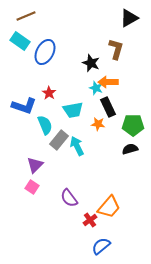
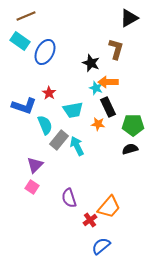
purple semicircle: rotated 18 degrees clockwise
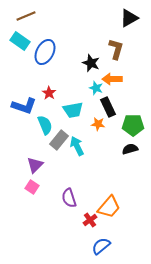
orange arrow: moved 4 px right, 3 px up
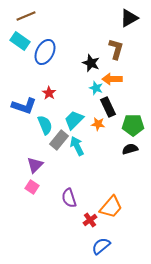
cyan trapezoid: moved 1 px right, 10 px down; rotated 145 degrees clockwise
orange trapezoid: moved 2 px right
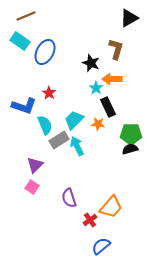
cyan star: rotated 16 degrees clockwise
green pentagon: moved 2 px left, 9 px down
gray rectangle: rotated 18 degrees clockwise
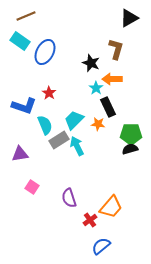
purple triangle: moved 15 px left, 11 px up; rotated 36 degrees clockwise
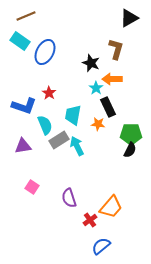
cyan trapezoid: moved 1 px left, 5 px up; rotated 35 degrees counterclockwise
black semicircle: moved 1 px down; rotated 133 degrees clockwise
purple triangle: moved 3 px right, 8 px up
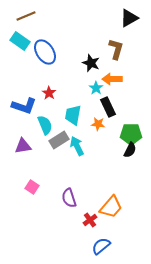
blue ellipse: rotated 60 degrees counterclockwise
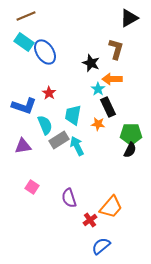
cyan rectangle: moved 4 px right, 1 px down
cyan star: moved 2 px right, 1 px down
